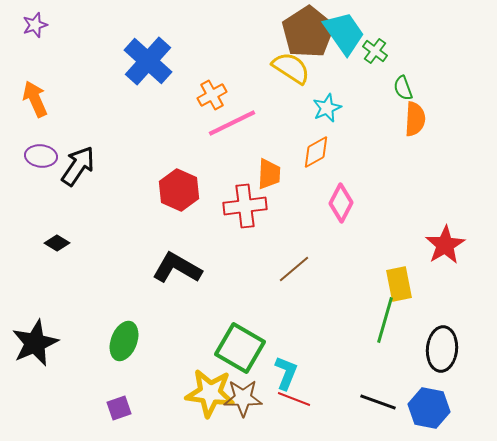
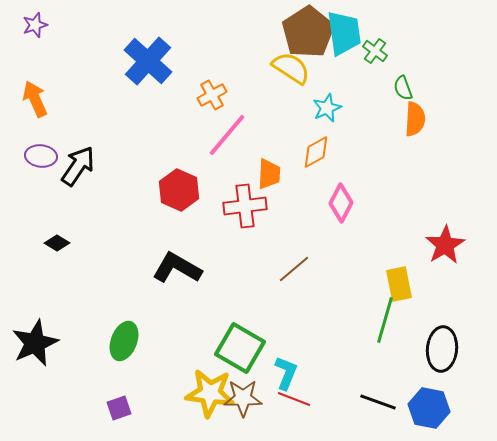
cyan trapezoid: rotated 27 degrees clockwise
pink line: moved 5 px left, 12 px down; rotated 24 degrees counterclockwise
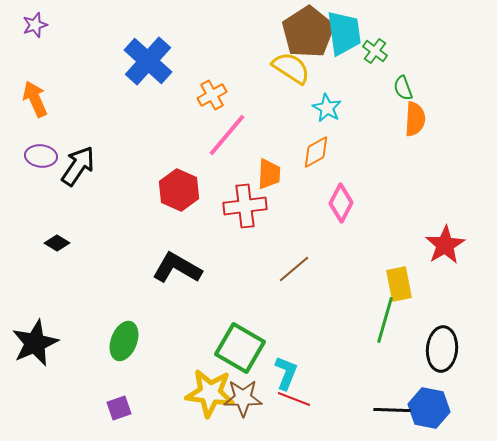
cyan star: rotated 20 degrees counterclockwise
black line: moved 14 px right, 8 px down; rotated 18 degrees counterclockwise
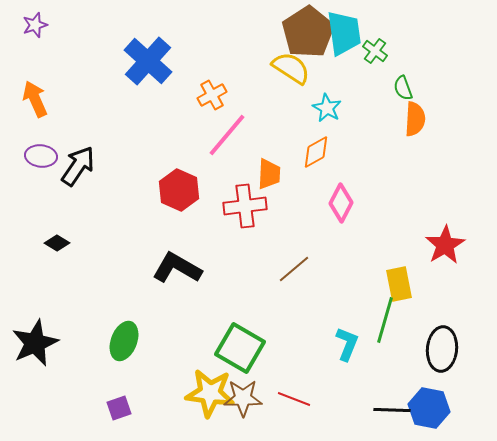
cyan L-shape: moved 61 px right, 29 px up
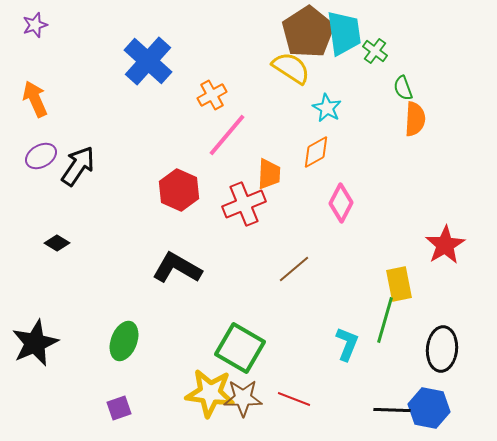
purple ellipse: rotated 36 degrees counterclockwise
red cross: moved 1 px left, 2 px up; rotated 15 degrees counterclockwise
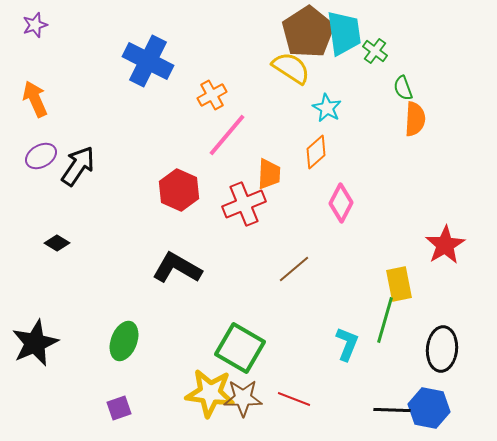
blue cross: rotated 15 degrees counterclockwise
orange diamond: rotated 12 degrees counterclockwise
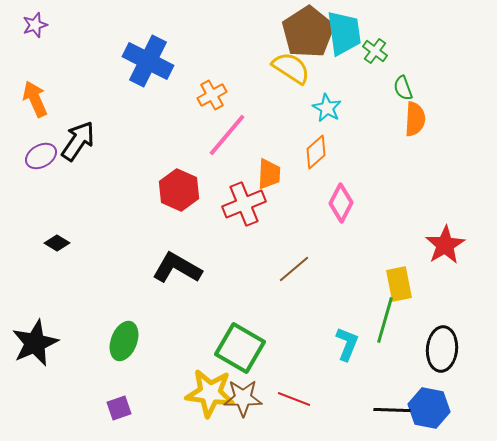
black arrow: moved 25 px up
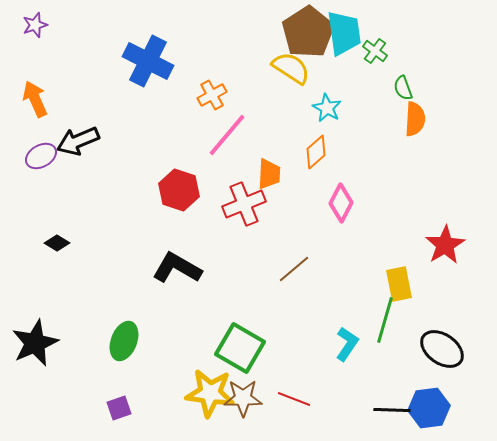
black arrow: rotated 147 degrees counterclockwise
red hexagon: rotated 6 degrees counterclockwise
cyan L-shape: rotated 12 degrees clockwise
black ellipse: rotated 60 degrees counterclockwise
blue hexagon: rotated 18 degrees counterclockwise
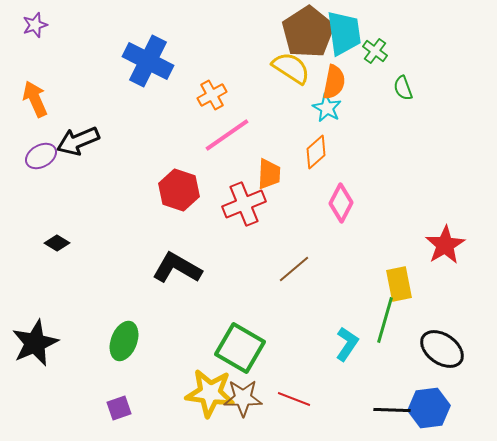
orange semicircle: moved 81 px left, 37 px up; rotated 8 degrees clockwise
pink line: rotated 15 degrees clockwise
